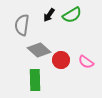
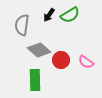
green semicircle: moved 2 px left
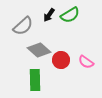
gray semicircle: moved 1 px right, 1 px down; rotated 140 degrees counterclockwise
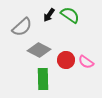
green semicircle: rotated 114 degrees counterclockwise
gray semicircle: moved 1 px left, 1 px down
gray diamond: rotated 15 degrees counterclockwise
red circle: moved 5 px right
green rectangle: moved 8 px right, 1 px up
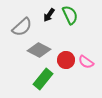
green semicircle: rotated 30 degrees clockwise
green rectangle: rotated 40 degrees clockwise
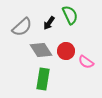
black arrow: moved 8 px down
gray diamond: moved 2 px right; rotated 30 degrees clockwise
red circle: moved 9 px up
green rectangle: rotated 30 degrees counterclockwise
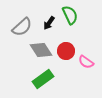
green rectangle: rotated 45 degrees clockwise
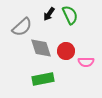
black arrow: moved 9 px up
gray diamond: moved 2 px up; rotated 15 degrees clockwise
pink semicircle: rotated 35 degrees counterclockwise
green rectangle: rotated 25 degrees clockwise
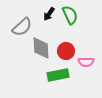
gray diamond: rotated 15 degrees clockwise
green rectangle: moved 15 px right, 4 px up
